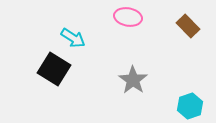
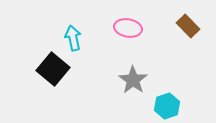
pink ellipse: moved 11 px down
cyan arrow: rotated 135 degrees counterclockwise
black square: moved 1 px left; rotated 8 degrees clockwise
cyan hexagon: moved 23 px left
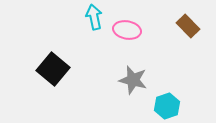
pink ellipse: moved 1 px left, 2 px down
cyan arrow: moved 21 px right, 21 px up
gray star: rotated 20 degrees counterclockwise
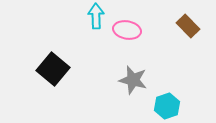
cyan arrow: moved 2 px right, 1 px up; rotated 10 degrees clockwise
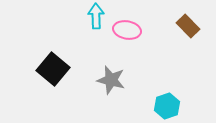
gray star: moved 22 px left
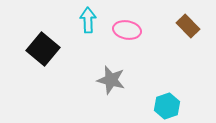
cyan arrow: moved 8 px left, 4 px down
black square: moved 10 px left, 20 px up
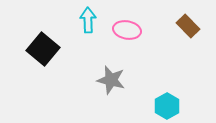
cyan hexagon: rotated 10 degrees counterclockwise
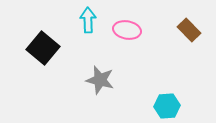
brown rectangle: moved 1 px right, 4 px down
black square: moved 1 px up
gray star: moved 11 px left
cyan hexagon: rotated 25 degrees clockwise
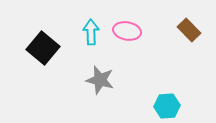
cyan arrow: moved 3 px right, 12 px down
pink ellipse: moved 1 px down
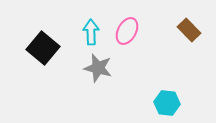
pink ellipse: rotated 72 degrees counterclockwise
gray star: moved 2 px left, 12 px up
cyan hexagon: moved 3 px up; rotated 10 degrees clockwise
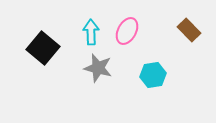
cyan hexagon: moved 14 px left, 28 px up; rotated 15 degrees counterclockwise
